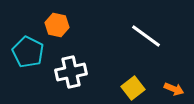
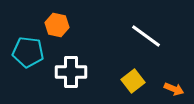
cyan pentagon: rotated 20 degrees counterclockwise
white cross: rotated 12 degrees clockwise
yellow square: moved 7 px up
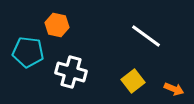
white cross: rotated 16 degrees clockwise
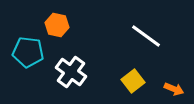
white cross: rotated 20 degrees clockwise
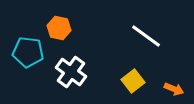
orange hexagon: moved 2 px right, 3 px down
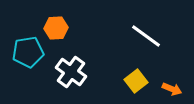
orange hexagon: moved 3 px left; rotated 15 degrees counterclockwise
cyan pentagon: rotated 16 degrees counterclockwise
yellow square: moved 3 px right
orange arrow: moved 2 px left
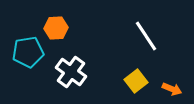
white line: rotated 20 degrees clockwise
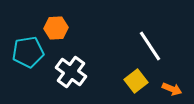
white line: moved 4 px right, 10 px down
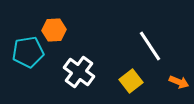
orange hexagon: moved 2 px left, 2 px down
white cross: moved 8 px right
yellow square: moved 5 px left
orange arrow: moved 7 px right, 7 px up
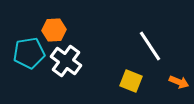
cyan pentagon: moved 1 px right, 1 px down
white cross: moved 13 px left, 11 px up
yellow square: rotated 30 degrees counterclockwise
